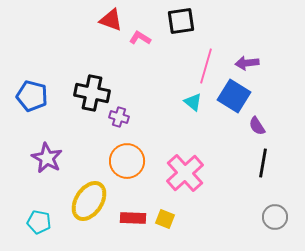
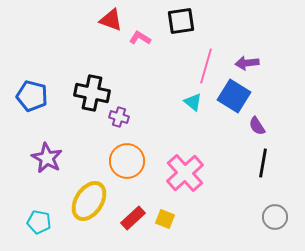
red rectangle: rotated 45 degrees counterclockwise
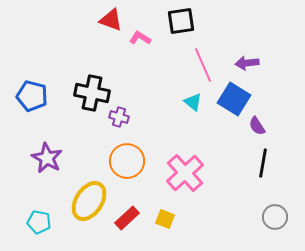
pink line: moved 3 px left, 1 px up; rotated 40 degrees counterclockwise
blue square: moved 3 px down
red rectangle: moved 6 px left
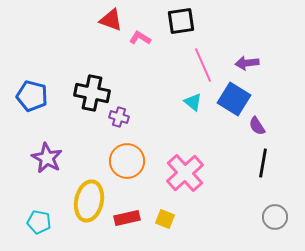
yellow ellipse: rotated 21 degrees counterclockwise
red rectangle: rotated 30 degrees clockwise
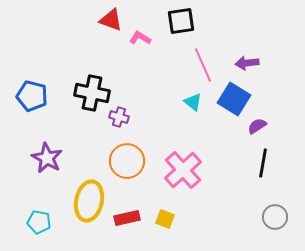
purple semicircle: rotated 90 degrees clockwise
pink cross: moved 2 px left, 3 px up
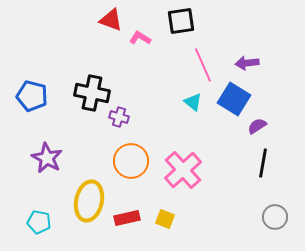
orange circle: moved 4 px right
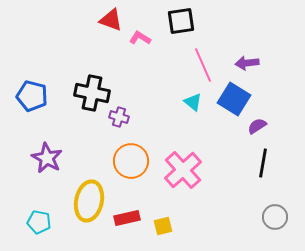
yellow square: moved 2 px left, 7 px down; rotated 36 degrees counterclockwise
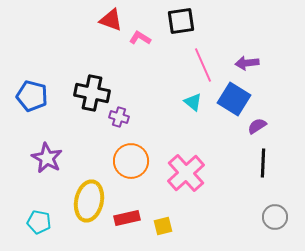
black line: rotated 8 degrees counterclockwise
pink cross: moved 3 px right, 3 px down
